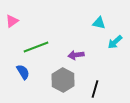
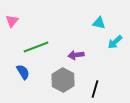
pink triangle: rotated 16 degrees counterclockwise
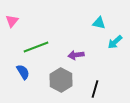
gray hexagon: moved 2 px left
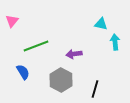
cyan triangle: moved 2 px right, 1 px down
cyan arrow: rotated 126 degrees clockwise
green line: moved 1 px up
purple arrow: moved 2 px left, 1 px up
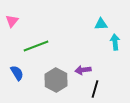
cyan triangle: rotated 16 degrees counterclockwise
purple arrow: moved 9 px right, 16 px down
blue semicircle: moved 6 px left, 1 px down
gray hexagon: moved 5 px left
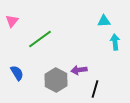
cyan triangle: moved 3 px right, 3 px up
green line: moved 4 px right, 7 px up; rotated 15 degrees counterclockwise
purple arrow: moved 4 px left
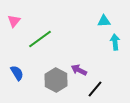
pink triangle: moved 2 px right
purple arrow: rotated 35 degrees clockwise
black line: rotated 24 degrees clockwise
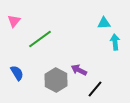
cyan triangle: moved 2 px down
